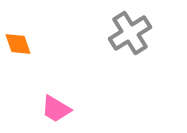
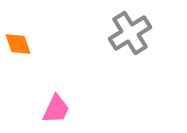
pink trapezoid: rotated 96 degrees counterclockwise
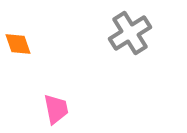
pink trapezoid: rotated 36 degrees counterclockwise
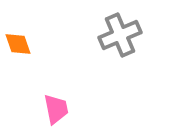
gray cross: moved 10 px left, 2 px down; rotated 9 degrees clockwise
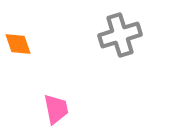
gray cross: rotated 6 degrees clockwise
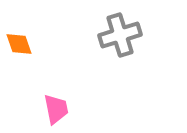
orange diamond: moved 1 px right
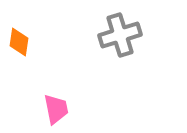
orange diamond: moved 2 px up; rotated 28 degrees clockwise
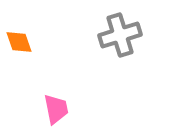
orange diamond: rotated 28 degrees counterclockwise
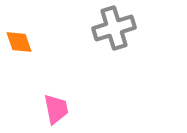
gray cross: moved 6 px left, 7 px up
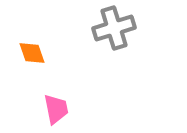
orange diamond: moved 13 px right, 11 px down
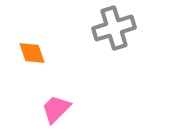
pink trapezoid: rotated 124 degrees counterclockwise
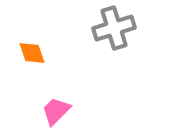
pink trapezoid: moved 2 px down
